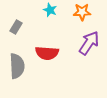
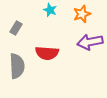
orange star: moved 2 px down; rotated 18 degrees counterclockwise
gray rectangle: moved 1 px down
purple arrow: moved 1 px right, 1 px up; rotated 135 degrees counterclockwise
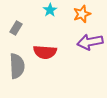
cyan star: rotated 16 degrees clockwise
red semicircle: moved 2 px left, 1 px up
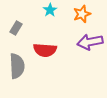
red semicircle: moved 2 px up
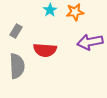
orange star: moved 7 px left, 2 px up; rotated 12 degrees clockwise
gray rectangle: moved 3 px down
